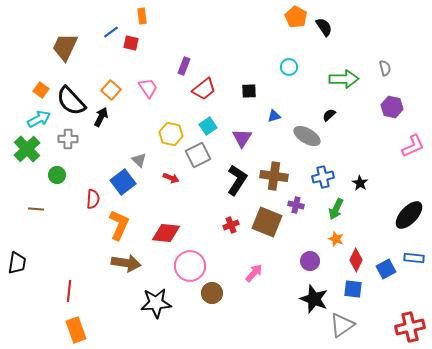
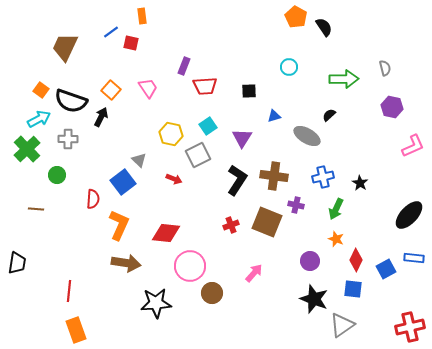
red trapezoid at (204, 89): moved 1 px right, 3 px up; rotated 35 degrees clockwise
black semicircle at (71, 101): rotated 28 degrees counterclockwise
red arrow at (171, 178): moved 3 px right, 1 px down
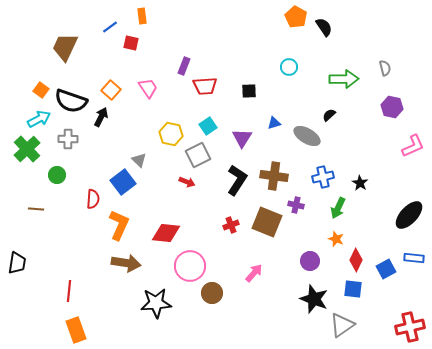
blue line at (111, 32): moved 1 px left, 5 px up
blue triangle at (274, 116): moved 7 px down
red arrow at (174, 179): moved 13 px right, 3 px down
green arrow at (336, 209): moved 2 px right, 1 px up
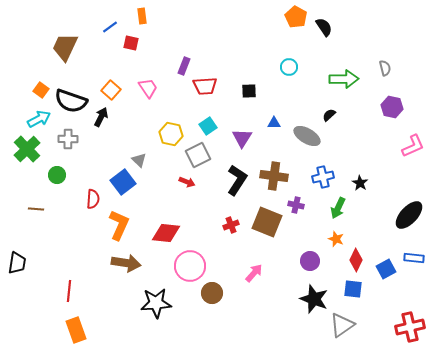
blue triangle at (274, 123): rotated 16 degrees clockwise
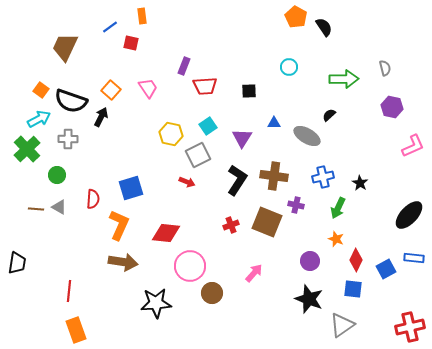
gray triangle at (139, 160): moved 80 px left, 47 px down; rotated 14 degrees counterclockwise
blue square at (123, 182): moved 8 px right, 6 px down; rotated 20 degrees clockwise
brown arrow at (126, 263): moved 3 px left, 1 px up
black star at (314, 299): moved 5 px left
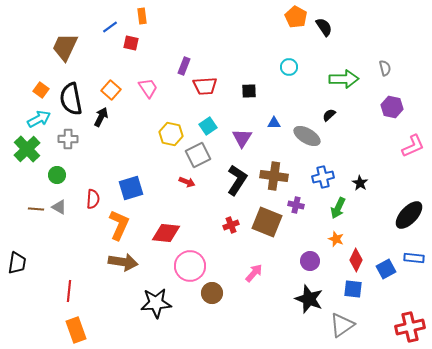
black semicircle at (71, 101): moved 2 px up; rotated 60 degrees clockwise
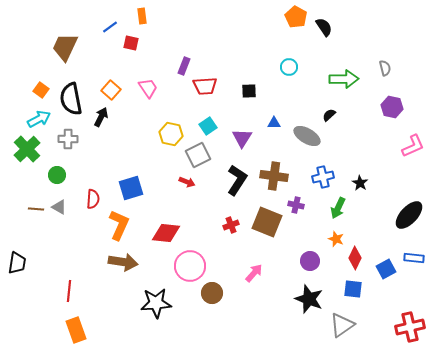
red diamond at (356, 260): moved 1 px left, 2 px up
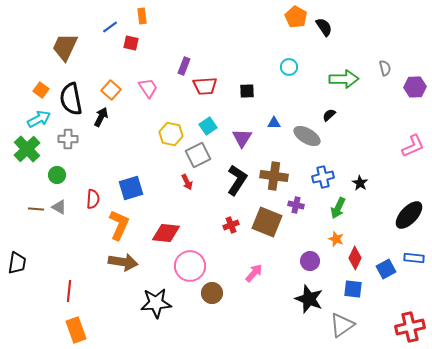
black square at (249, 91): moved 2 px left
purple hexagon at (392, 107): moved 23 px right, 20 px up; rotated 15 degrees counterclockwise
red arrow at (187, 182): rotated 42 degrees clockwise
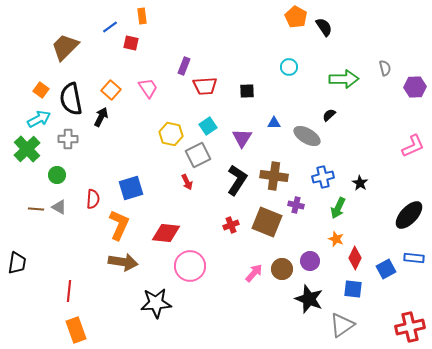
brown trapezoid at (65, 47): rotated 20 degrees clockwise
brown circle at (212, 293): moved 70 px right, 24 px up
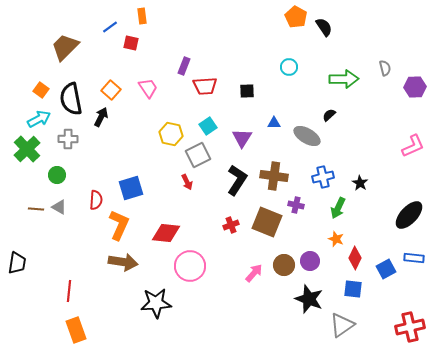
red semicircle at (93, 199): moved 3 px right, 1 px down
brown circle at (282, 269): moved 2 px right, 4 px up
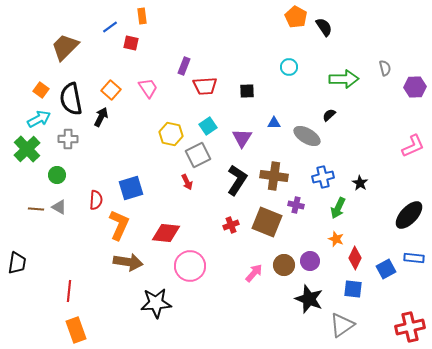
brown arrow at (123, 262): moved 5 px right
